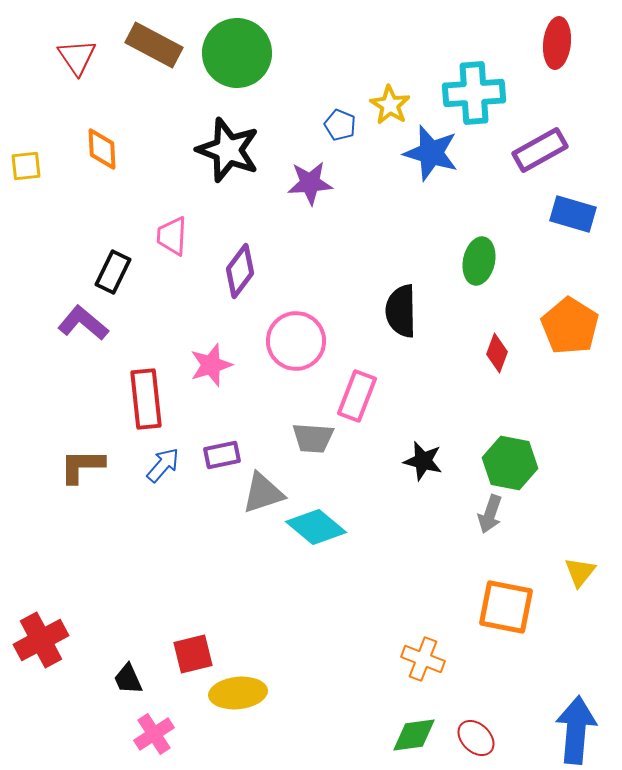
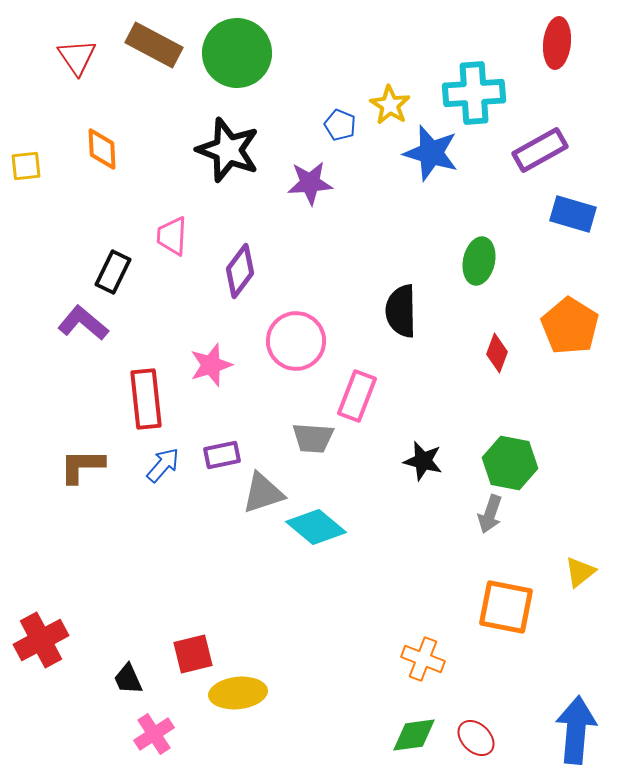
yellow triangle at (580, 572): rotated 12 degrees clockwise
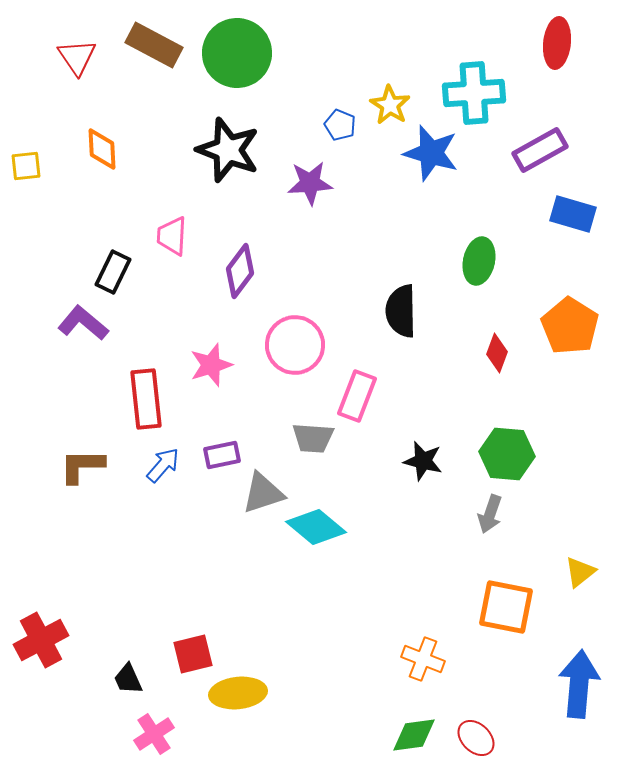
pink circle at (296, 341): moved 1 px left, 4 px down
green hexagon at (510, 463): moved 3 px left, 9 px up; rotated 6 degrees counterclockwise
blue arrow at (576, 730): moved 3 px right, 46 px up
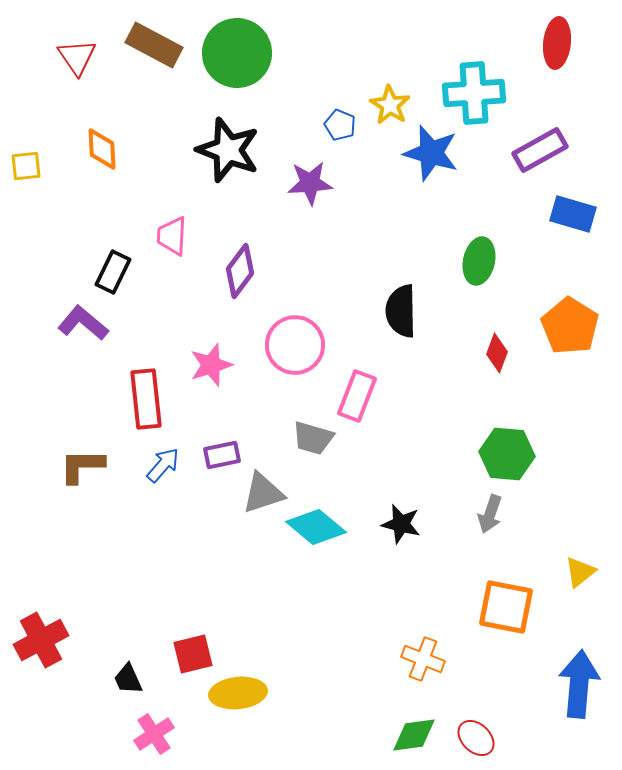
gray trapezoid at (313, 438): rotated 12 degrees clockwise
black star at (423, 461): moved 22 px left, 63 px down
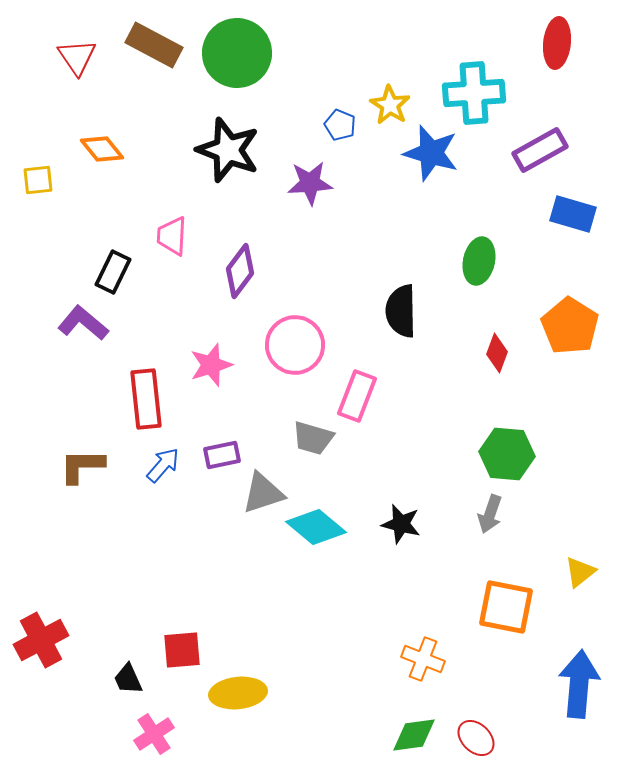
orange diamond at (102, 149): rotated 36 degrees counterclockwise
yellow square at (26, 166): moved 12 px right, 14 px down
red square at (193, 654): moved 11 px left, 4 px up; rotated 9 degrees clockwise
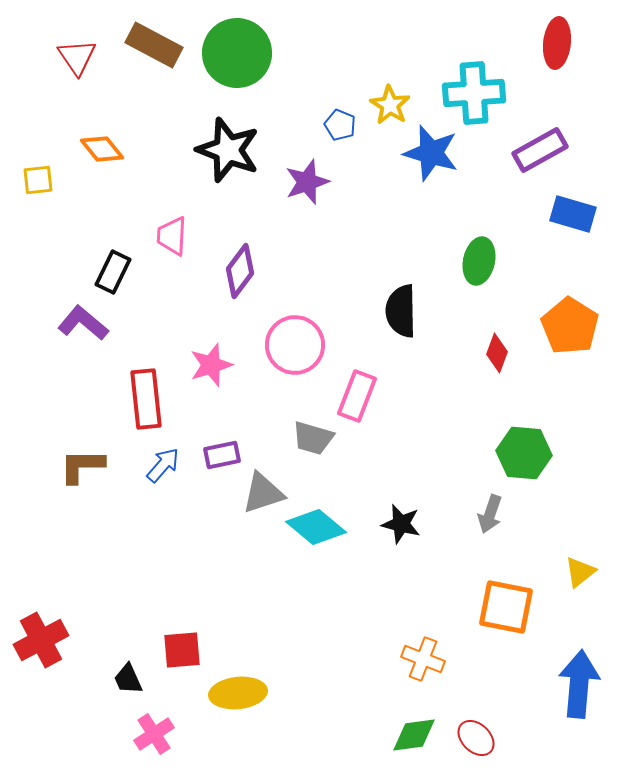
purple star at (310, 183): moved 3 px left, 1 px up; rotated 15 degrees counterclockwise
green hexagon at (507, 454): moved 17 px right, 1 px up
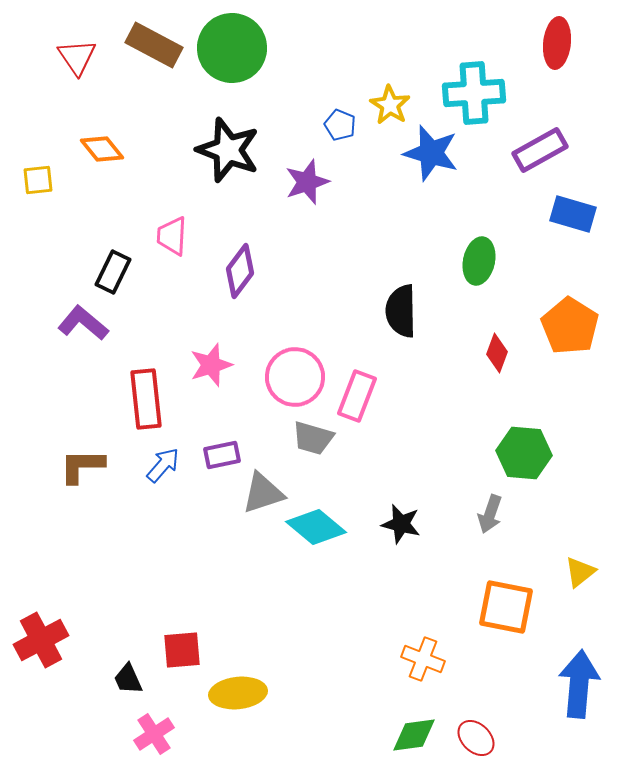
green circle at (237, 53): moved 5 px left, 5 px up
pink circle at (295, 345): moved 32 px down
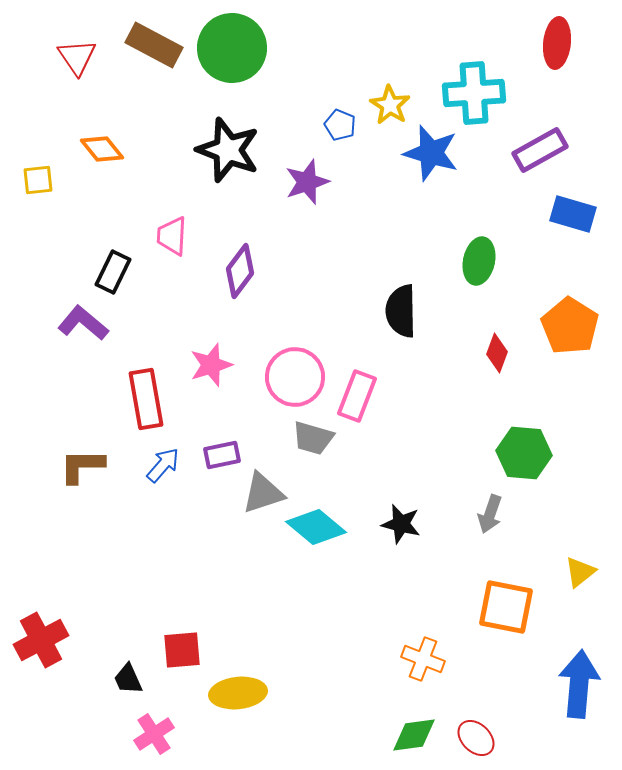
red rectangle at (146, 399): rotated 4 degrees counterclockwise
